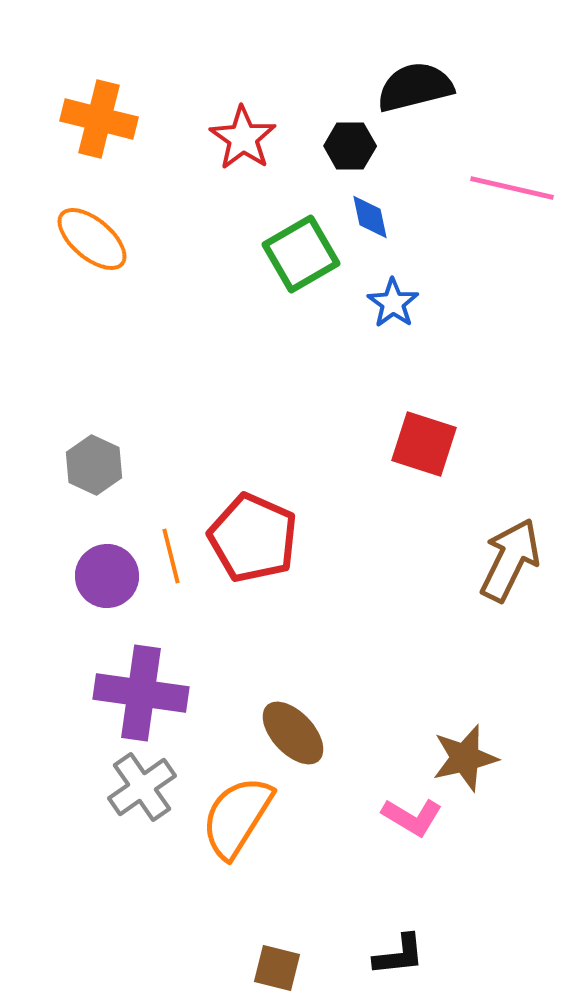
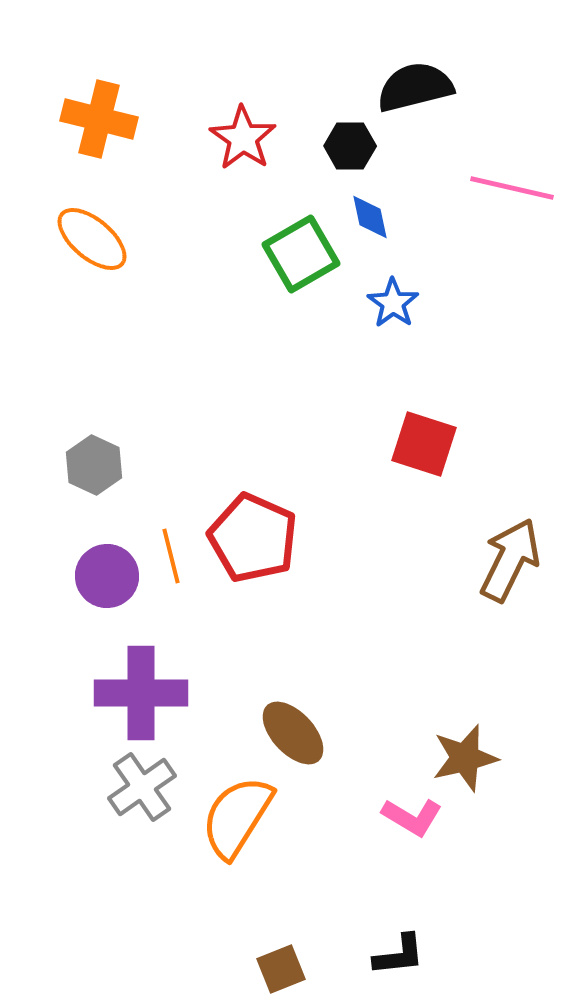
purple cross: rotated 8 degrees counterclockwise
brown square: moved 4 px right, 1 px down; rotated 36 degrees counterclockwise
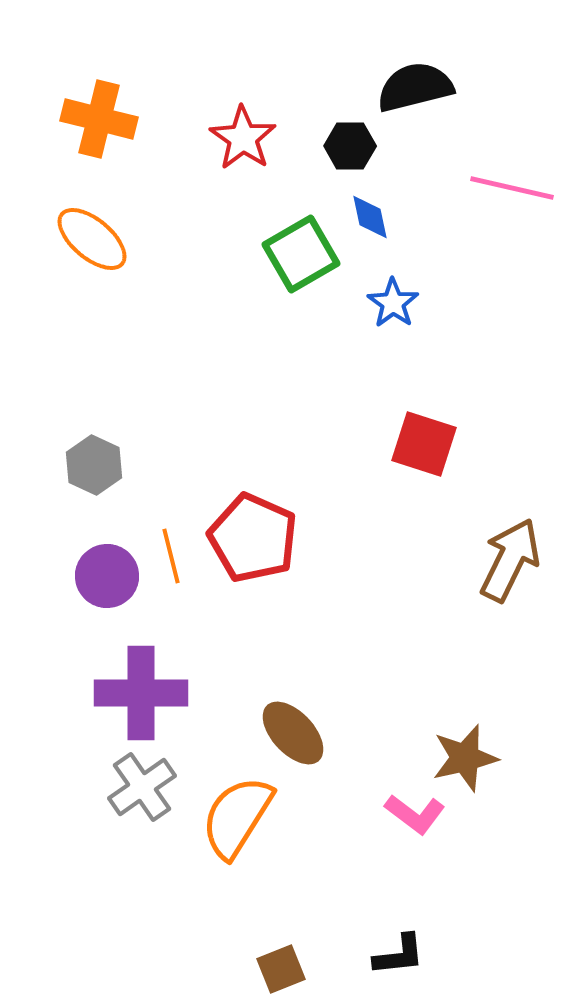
pink L-shape: moved 3 px right, 3 px up; rotated 6 degrees clockwise
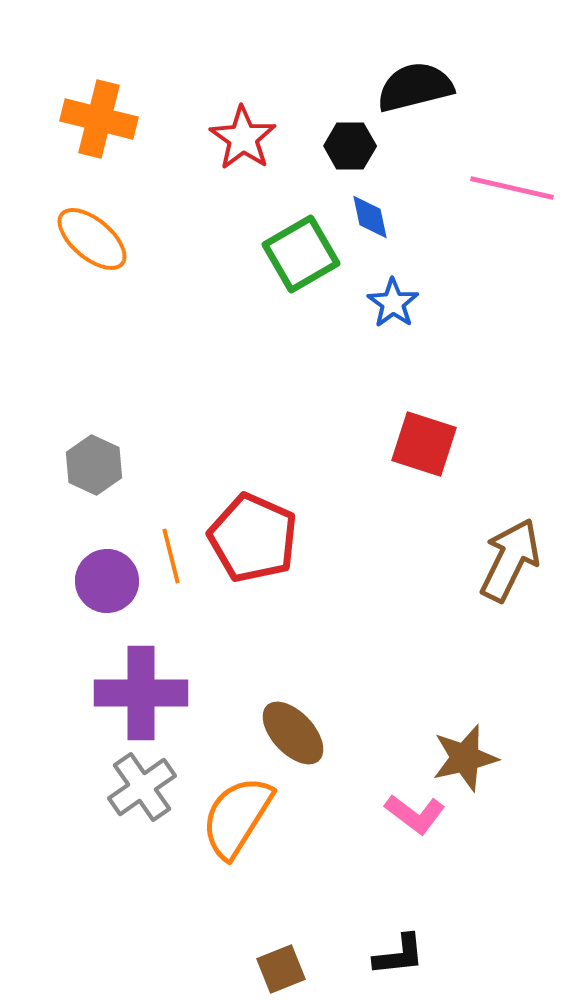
purple circle: moved 5 px down
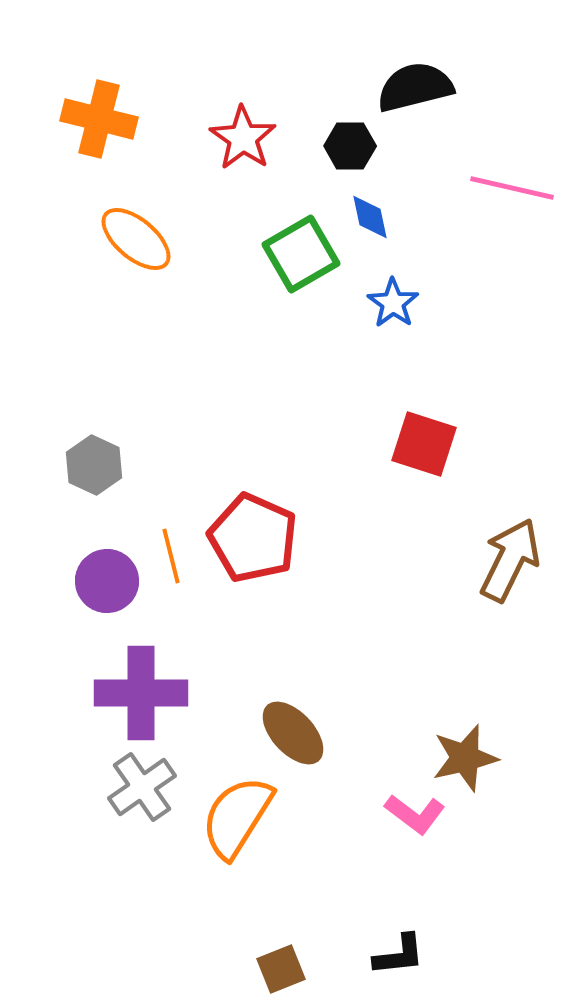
orange ellipse: moved 44 px right
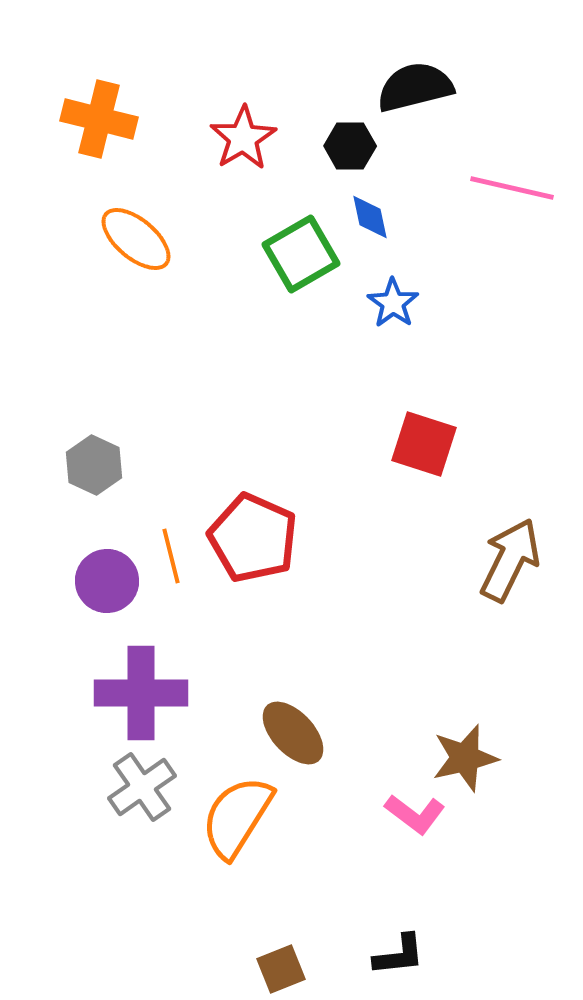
red star: rotated 6 degrees clockwise
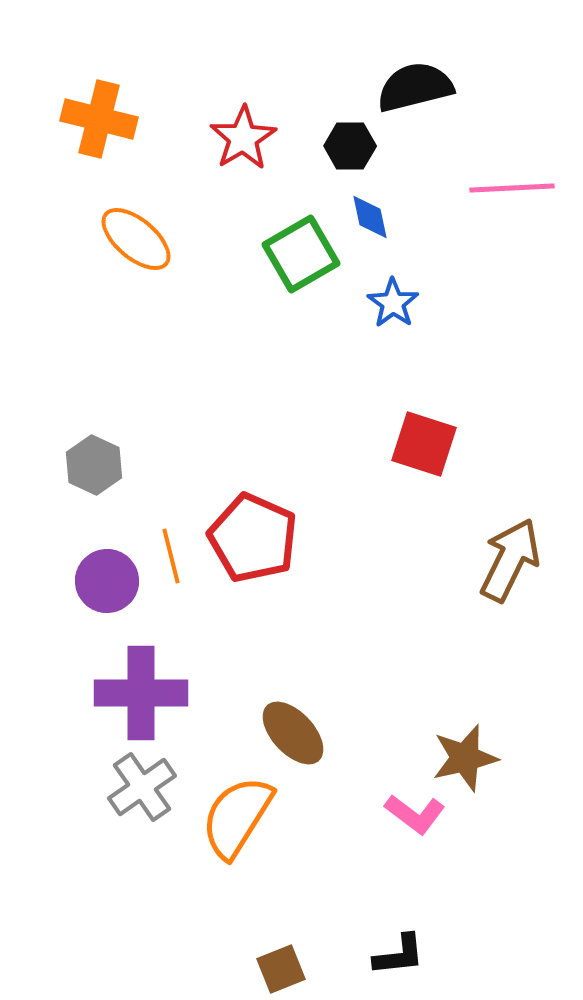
pink line: rotated 16 degrees counterclockwise
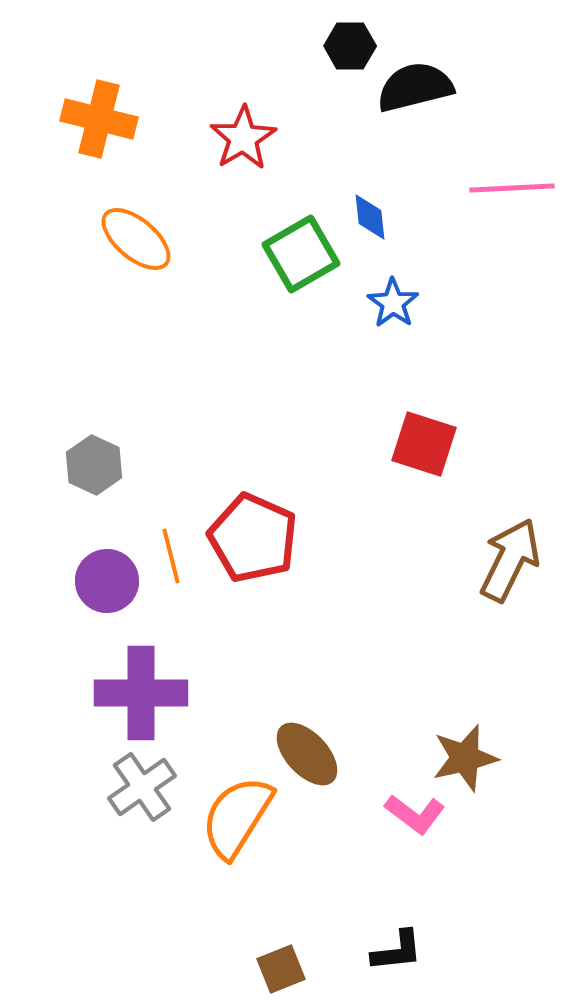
black hexagon: moved 100 px up
blue diamond: rotated 6 degrees clockwise
brown ellipse: moved 14 px right, 21 px down
black L-shape: moved 2 px left, 4 px up
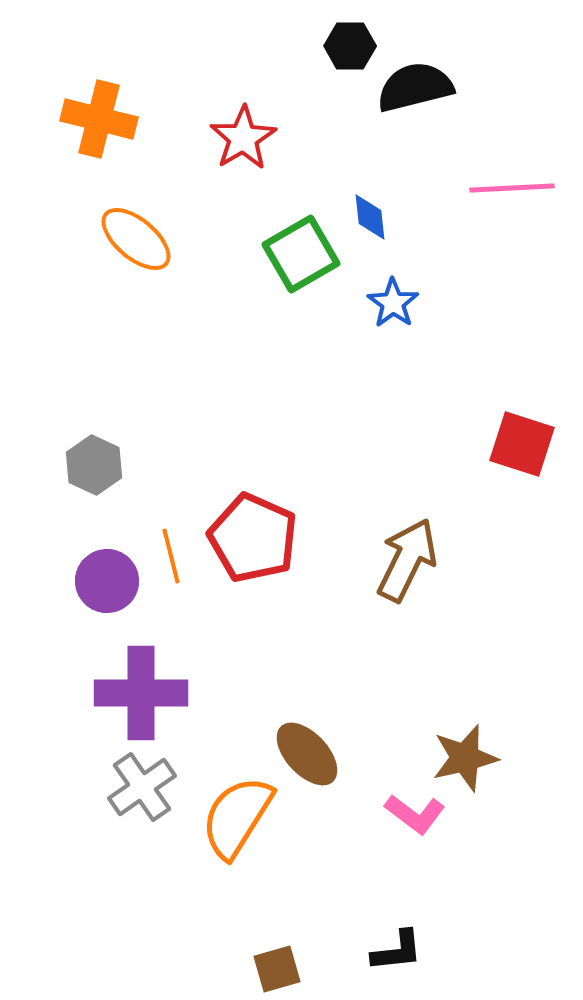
red square: moved 98 px right
brown arrow: moved 103 px left
brown square: moved 4 px left; rotated 6 degrees clockwise
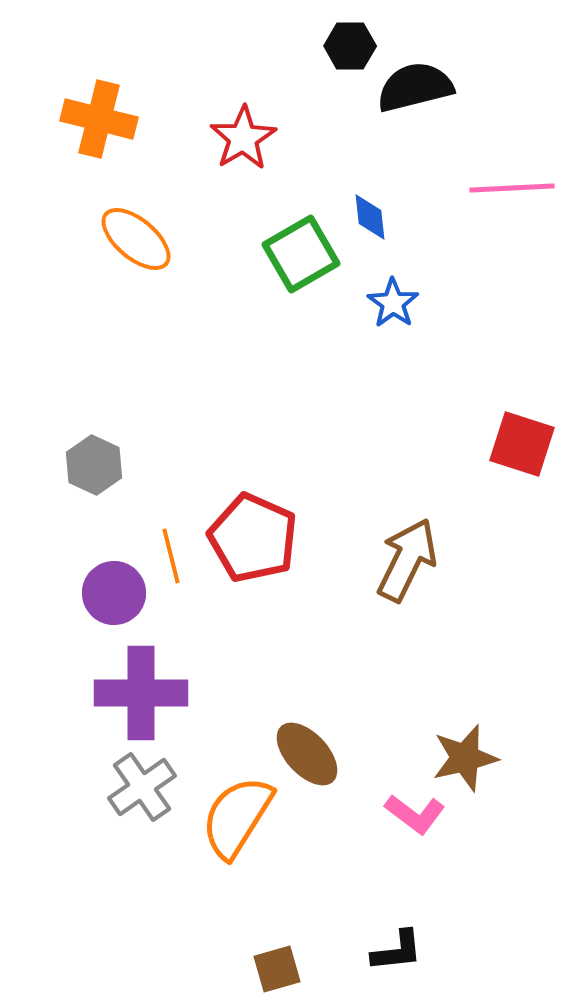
purple circle: moved 7 px right, 12 px down
